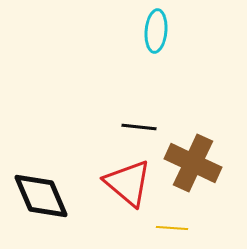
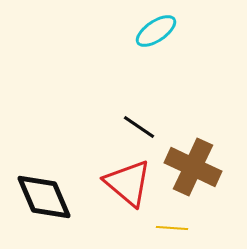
cyan ellipse: rotated 51 degrees clockwise
black line: rotated 28 degrees clockwise
brown cross: moved 4 px down
black diamond: moved 3 px right, 1 px down
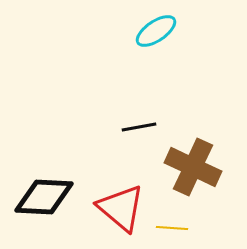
black line: rotated 44 degrees counterclockwise
red triangle: moved 7 px left, 25 px down
black diamond: rotated 64 degrees counterclockwise
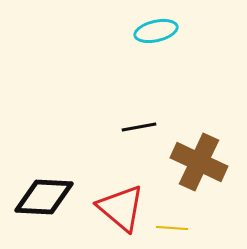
cyan ellipse: rotated 21 degrees clockwise
brown cross: moved 6 px right, 5 px up
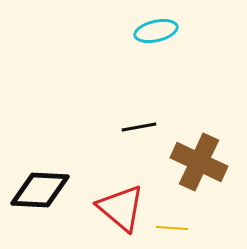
black diamond: moved 4 px left, 7 px up
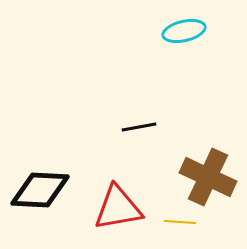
cyan ellipse: moved 28 px right
brown cross: moved 9 px right, 15 px down
red triangle: moved 3 px left; rotated 50 degrees counterclockwise
yellow line: moved 8 px right, 6 px up
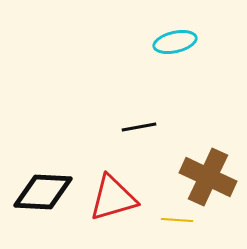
cyan ellipse: moved 9 px left, 11 px down
black diamond: moved 3 px right, 2 px down
red triangle: moved 5 px left, 10 px up; rotated 6 degrees counterclockwise
yellow line: moved 3 px left, 2 px up
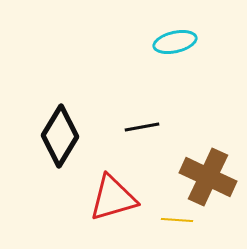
black line: moved 3 px right
black diamond: moved 17 px right, 56 px up; rotated 62 degrees counterclockwise
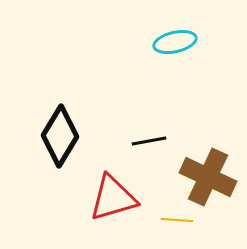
black line: moved 7 px right, 14 px down
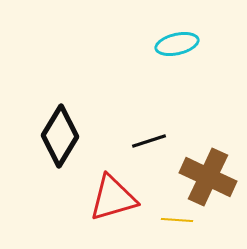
cyan ellipse: moved 2 px right, 2 px down
black line: rotated 8 degrees counterclockwise
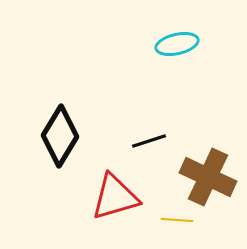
red triangle: moved 2 px right, 1 px up
